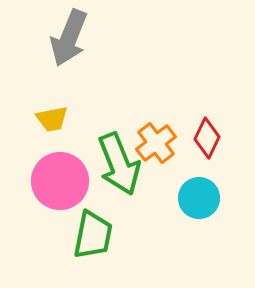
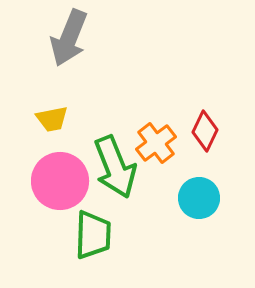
red diamond: moved 2 px left, 7 px up
green arrow: moved 4 px left, 3 px down
green trapezoid: rotated 9 degrees counterclockwise
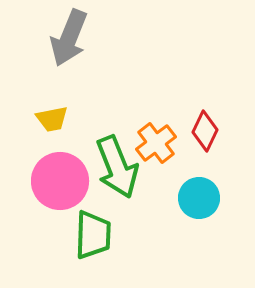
green arrow: moved 2 px right
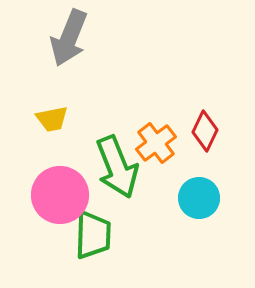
pink circle: moved 14 px down
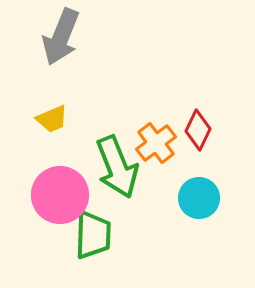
gray arrow: moved 8 px left, 1 px up
yellow trapezoid: rotated 12 degrees counterclockwise
red diamond: moved 7 px left, 1 px up
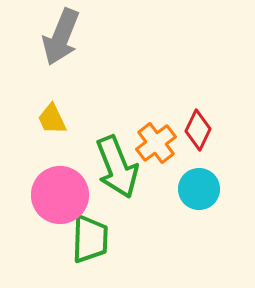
yellow trapezoid: rotated 88 degrees clockwise
cyan circle: moved 9 px up
green trapezoid: moved 3 px left, 4 px down
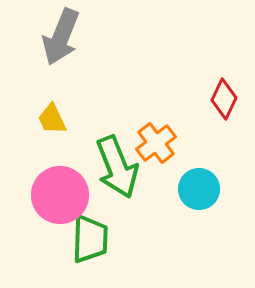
red diamond: moved 26 px right, 31 px up
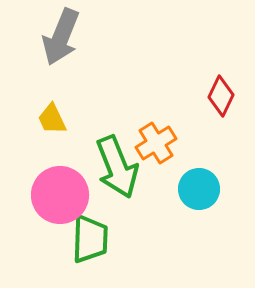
red diamond: moved 3 px left, 3 px up
orange cross: rotated 6 degrees clockwise
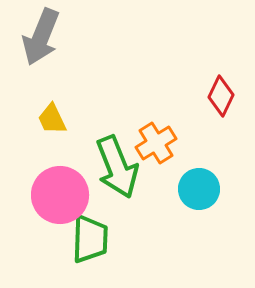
gray arrow: moved 20 px left
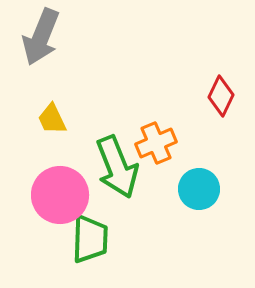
orange cross: rotated 9 degrees clockwise
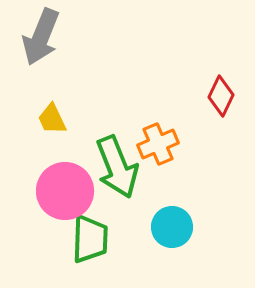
orange cross: moved 2 px right, 1 px down
cyan circle: moved 27 px left, 38 px down
pink circle: moved 5 px right, 4 px up
